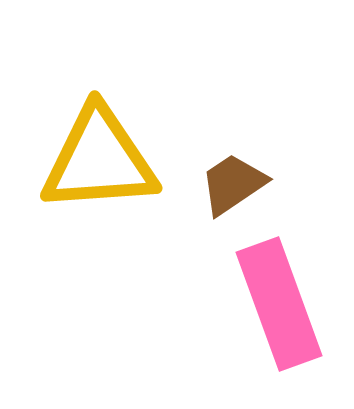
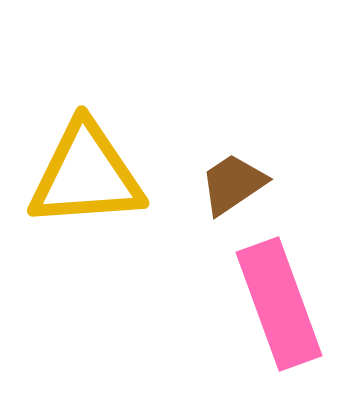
yellow triangle: moved 13 px left, 15 px down
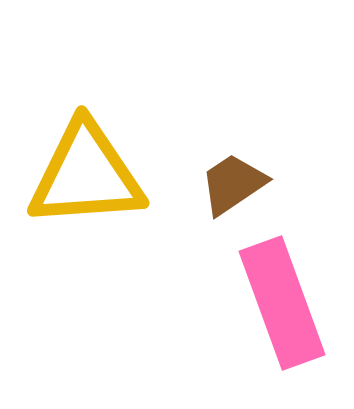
pink rectangle: moved 3 px right, 1 px up
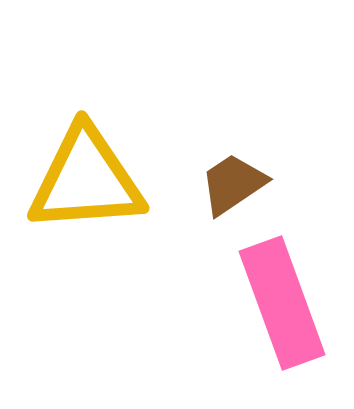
yellow triangle: moved 5 px down
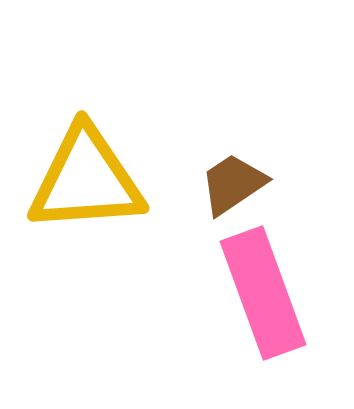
pink rectangle: moved 19 px left, 10 px up
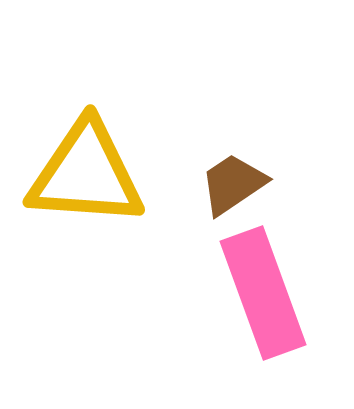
yellow triangle: moved 6 px up; rotated 8 degrees clockwise
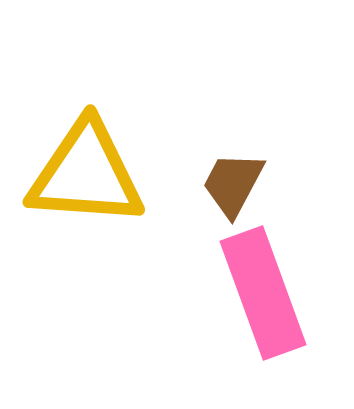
brown trapezoid: rotated 28 degrees counterclockwise
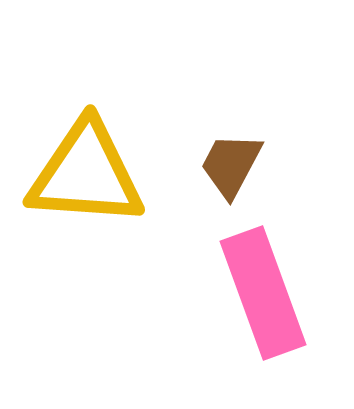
brown trapezoid: moved 2 px left, 19 px up
